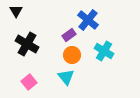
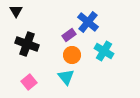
blue cross: moved 2 px down
black cross: rotated 10 degrees counterclockwise
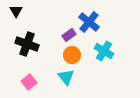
blue cross: moved 1 px right
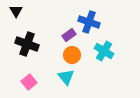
blue cross: rotated 20 degrees counterclockwise
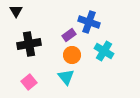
black cross: moved 2 px right; rotated 30 degrees counterclockwise
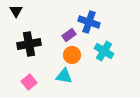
cyan triangle: moved 2 px left, 1 px up; rotated 42 degrees counterclockwise
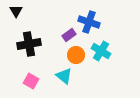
cyan cross: moved 3 px left
orange circle: moved 4 px right
cyan triangle: rotated 30 degrees clockwise
pink square: moved 2 px right, 1 px up; rotated 21 degrees counterclockwise
